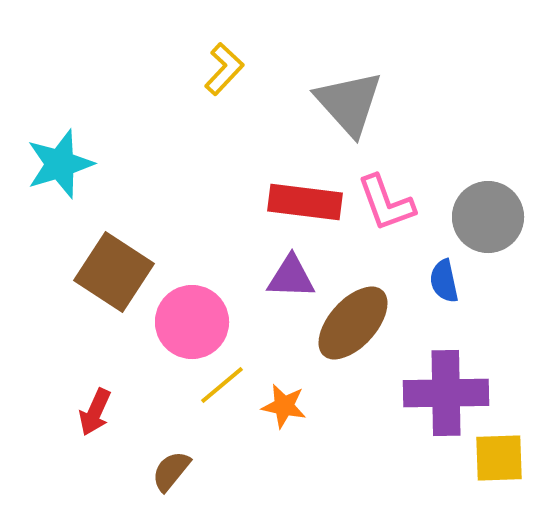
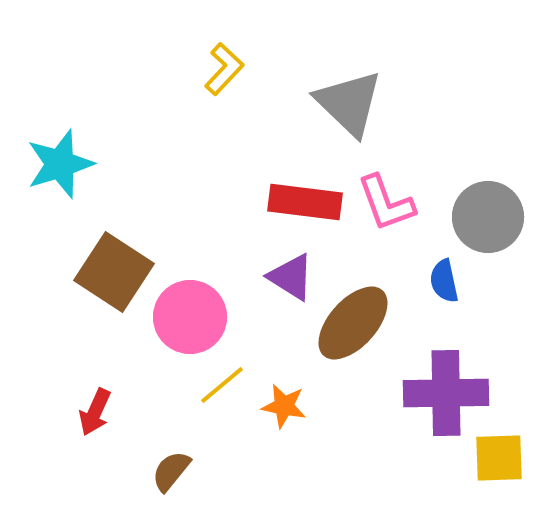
gray triangle: rotated 4 degrees counterclockwise
purple triangle: rotated 30 degrees clockwise
pink circle: moved 2 px left, 5 px up
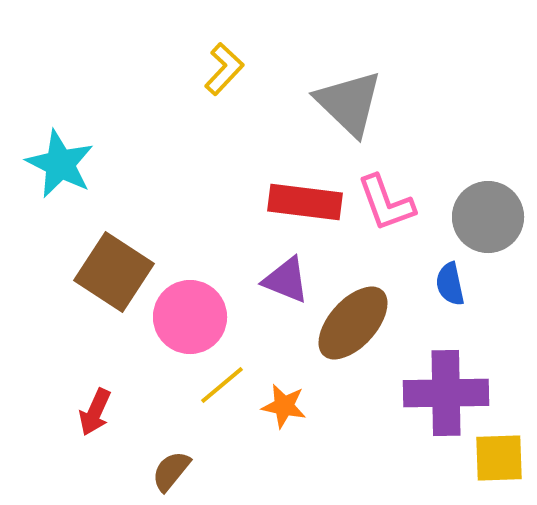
cyan star: rotated 28 degrees counterclockwise
purple triangle: moved 5 px left, 3 px down; rotated 10 degrees counterclockwise
blue semicircle: moved 6 px right, 3 px down
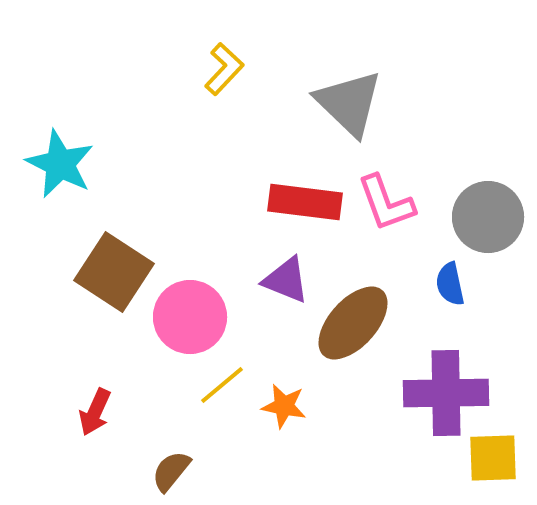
yellow square: moved 6 px left
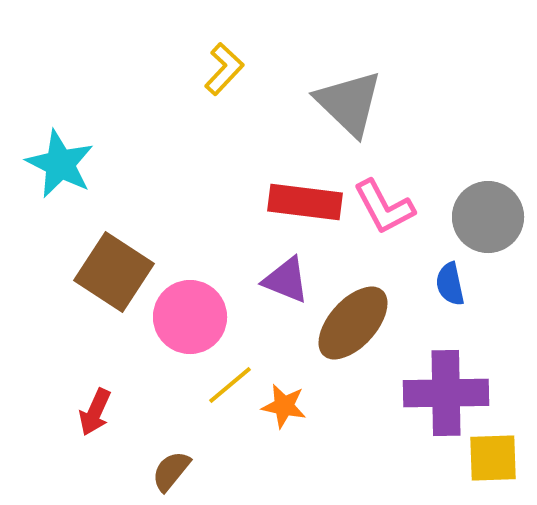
pink L-shape: moved 2 px left, 4 px down; rotated 8 degrees counterclockwise
yellow line: moved 8 px right
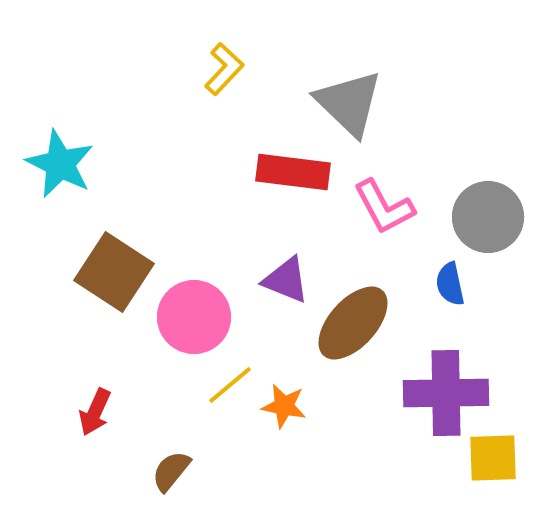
red rectangle: moved 12 px left, 30 px up
pink circle: moved 4 px right
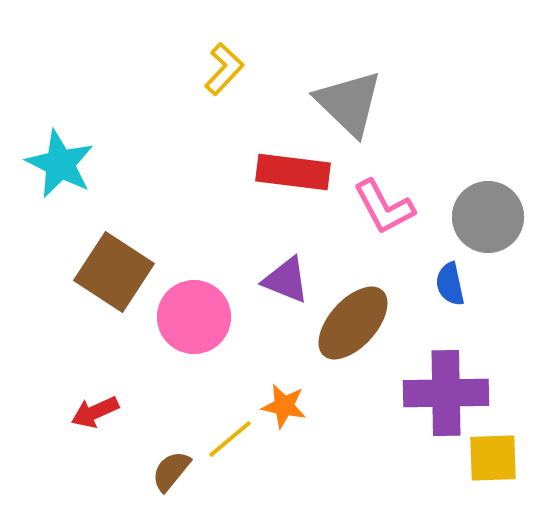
yellow line: moved 54 px down
red arrow: rotated 42 degrees clockwise
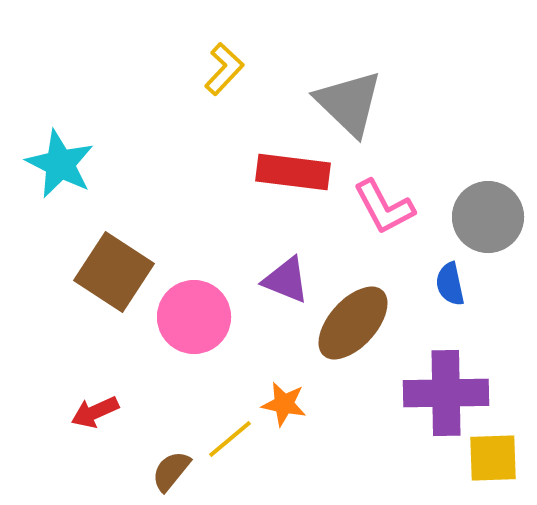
orange star: moved 2 px up
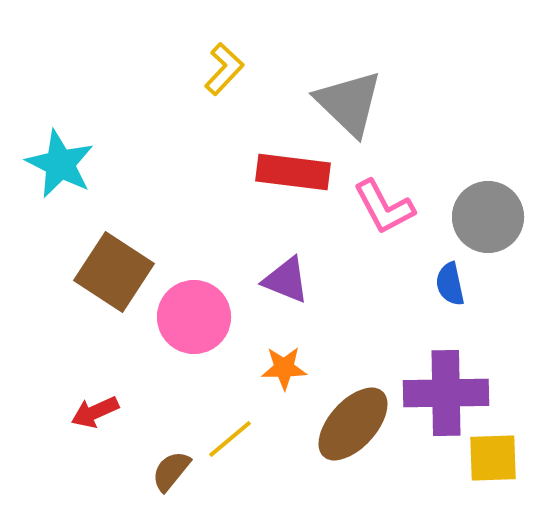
brown ellipse: moved 101 px down
orange star: moved 36 px up; rotated 12 degrees counterclockwise
